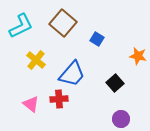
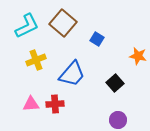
cyan L-shape: moved 6 px right
yellow cross: rotated 30 degrees clockwise
red cross: moved 4 px left, 5 px down
pink triangle: rotated 42 degrees counterclockwise
purple circle: moved 3 px left, 1 px down
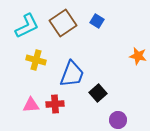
brown square: rotated 16 degrees clockwise
blue square: moved 18 px up
yellow cross: rotated 36 degrees clockwise
blue trapezoid: rotated 20 degrees counterclockwise
black square: moved 17 px left, 10 px down
pink triangle: moved 1 px down
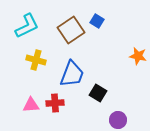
brown square: moved 8 px right, 7 px down
black square: rotated 18 degrees counterclockwise
red cross: moved 1 px up
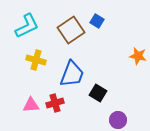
red cross: rotated 12 degrees counterclockwise
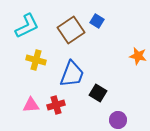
red cross: moved 1 px right, 2 px down
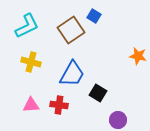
blue square: moved 3 px left, 5 px up
yellow cross: moved 5 px left, 2 px down
blue trapezoid: rotated 8 degrees clockwise
red cross: moved 3 px right; rotated 24 degrees clockwise
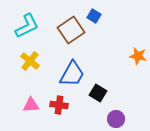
yellow cross: moved 1 px left, 1 px up; rotated 24 degrees clockwise
purple circle: moved 2 px left, 1 px up
